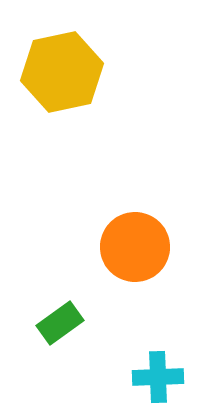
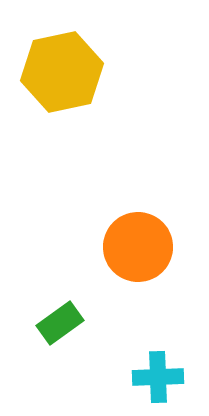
orange circle: moved 3 px right
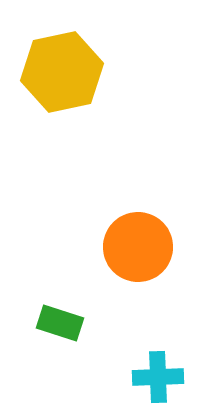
green rectangle: rotated 54 degrees clockwise
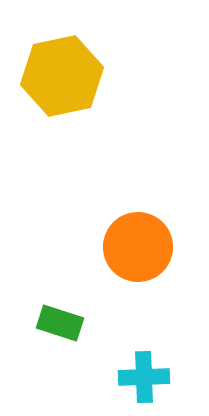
yellow hexagon: moved 4 px down
cyan cross: moved 14 px left
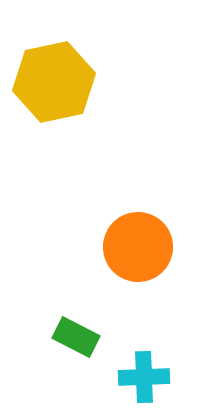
yellow hexagon: moved 8 px left, 6 px down
green rectangle: moved 16 px right, 14 px down; rotated 9 degrees clockwise
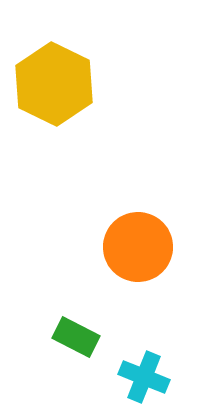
yellow hexagon: moved 2 px down; rotated 22 degrees counterclockwise
cyan cross: rotated 24 degrees clockwise
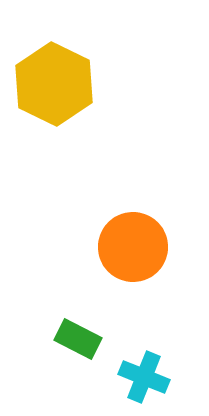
orange circle: moved 5 px left
green rectangle: moved 2 px right, 2 px down
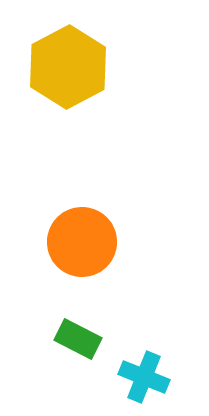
yellow hexagon: moved 14 px right, 17 px up; rotated 6 degrees clockwise
orange circle: moved 51 px left, 5 px up
